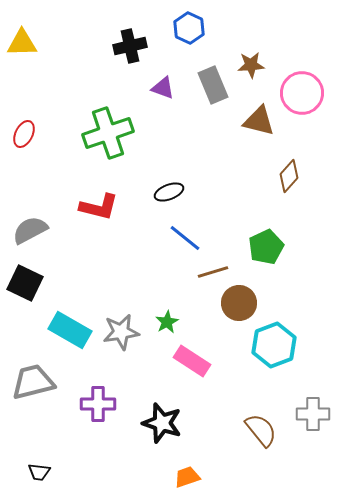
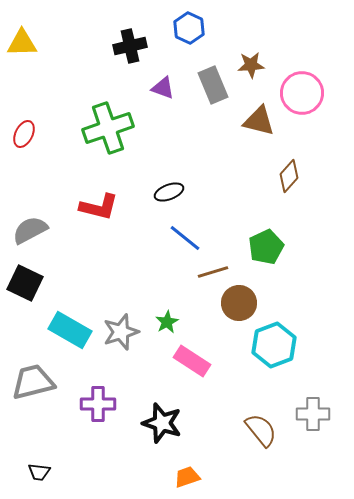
green cross: moved 5 px up
gray star: rotated 9 degrees counterclockwise
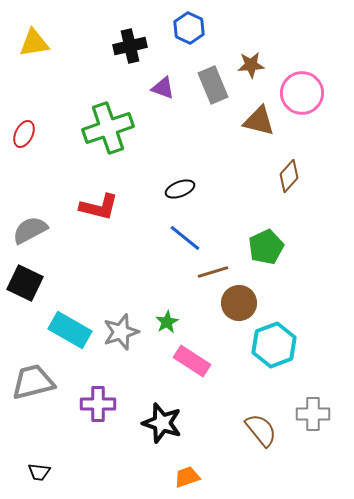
yellow triangle: moved 12 px right; rotated 8 degrees counterclockwise
black ellipse: moved 11 px right, 3 px up
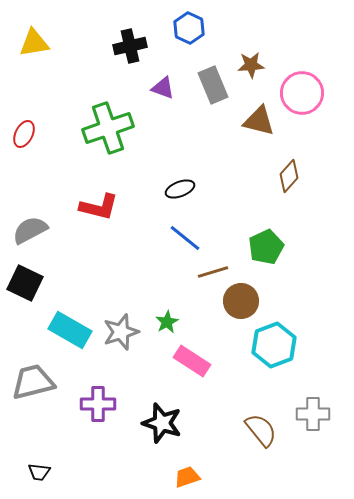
brown circle: moved 2 px right, 2 px up
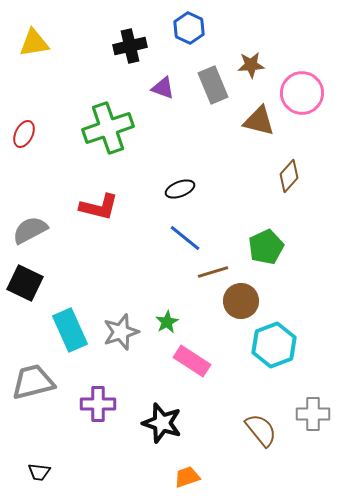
cyan rectangle: rotated 36 degrees clockwise
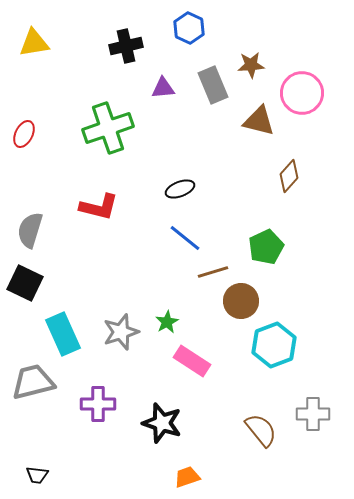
black cross: moved 4 px left
purple triangle: rotated 25 degrees counterclockwise
gray semicircle: rotated 45 degrees counterclockwise
cyan rectangle: moved 7 px left, 4 px down
black trapezoid: moved 2 px left, 3 px down
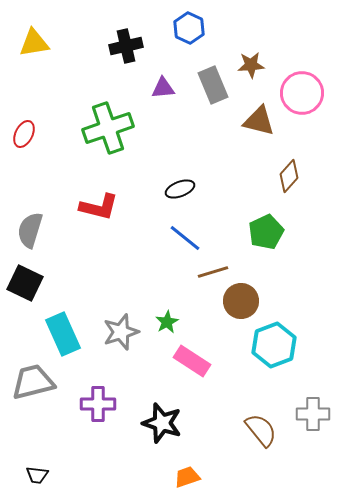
green pentagon: moved 15 px up
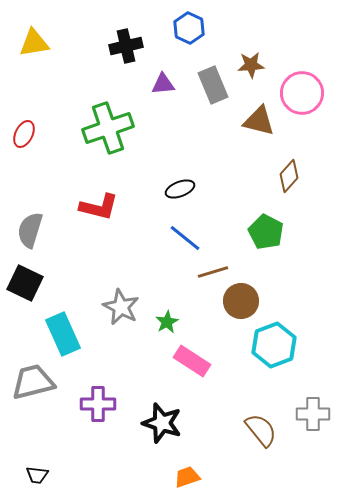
purple triangle: moved 4 px up
green pentagon: rotated 20 degrees counterclockwise
gray star: moved 25 px up; rotated 27 degrees counterclockwise
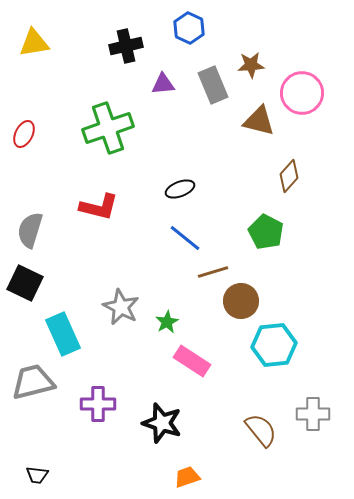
cyan hexagon: rotated 15 degrees clockwise
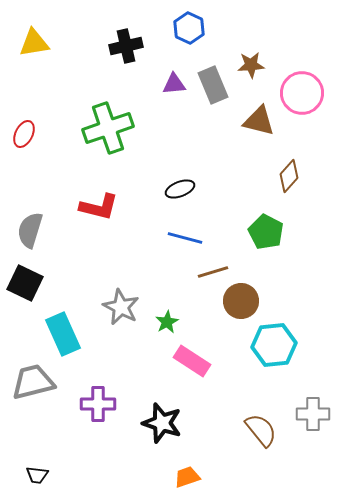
purple triangle: moved 11 px right
blue line: rotated 24 degrees counterclockwise
